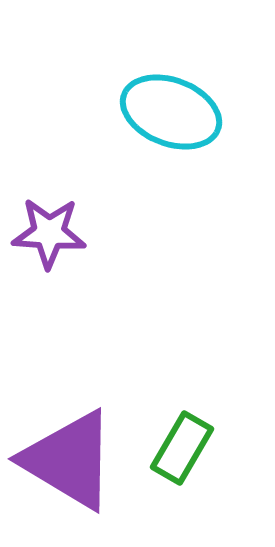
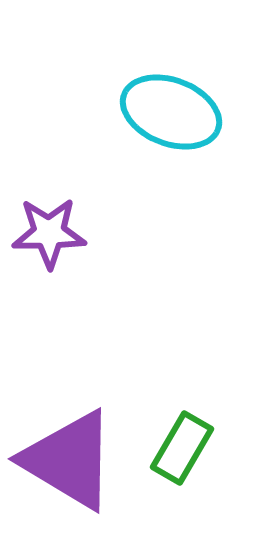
purple star: rotated 4 degrees counterclockwise
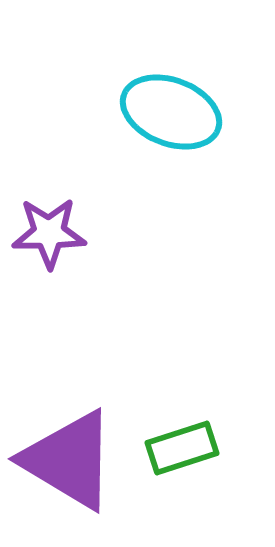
green rectangle: rotated 42 degrees clockwise
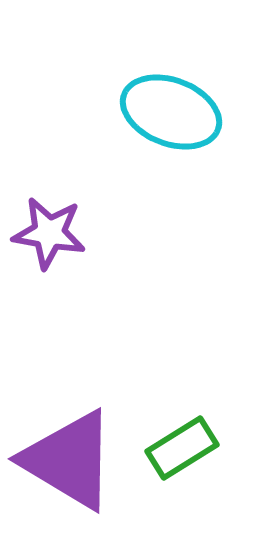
purple star: rotated 10 degrees clockwise
green rectangle: rotated 14 degrees counterclockwise
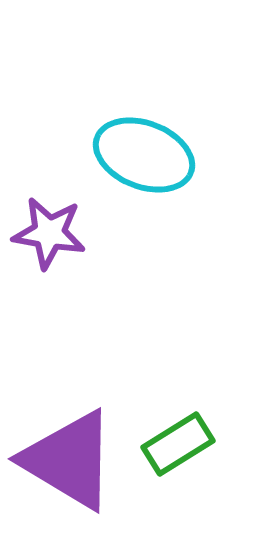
cyan ellipse: moved 27 px left, 43 px down
green rectangle: moved 4 px left, 4 px up
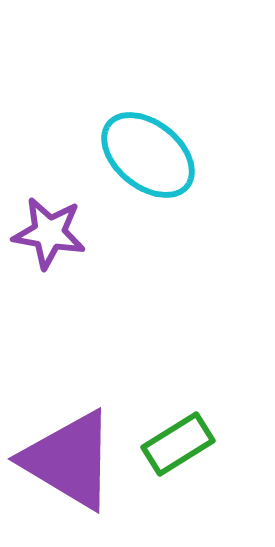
cyan ellipse: moved 4 px right; rotated 18 degrees clockwise
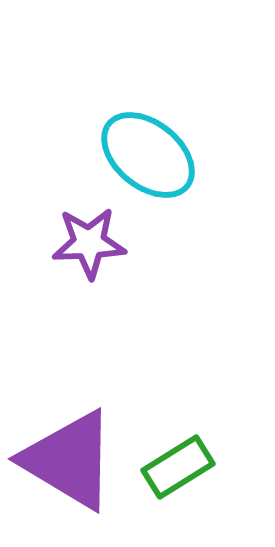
purple star: moved 40 px right, 10 px down; rotated 12 degrees counterclockwise
green rectangle: moved 23 px down
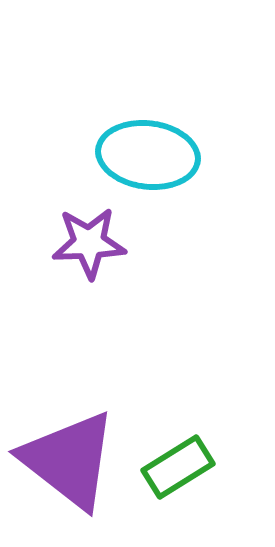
cyan ellipse: rotated 32 degrees counterclockwise
purple triangle: rotated 7 degrees clockwise
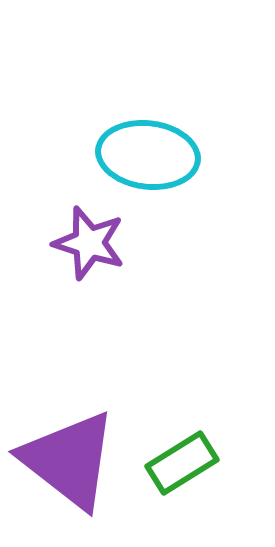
purple star: rotated 20 degrees clockwise
green rectangle: moved 4 px right, 4 px up
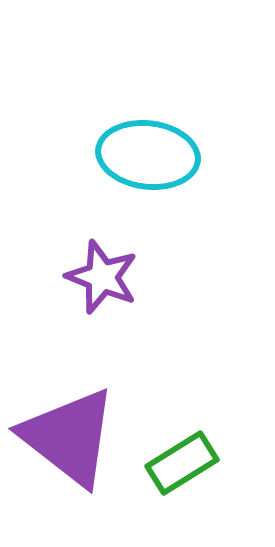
purple star: moved 13 px right, 34 px down; rotated 4 degrees clockwise
purple triangle: moved 23 px up
